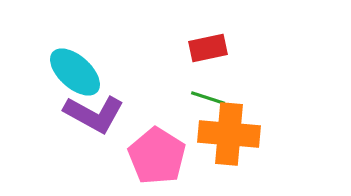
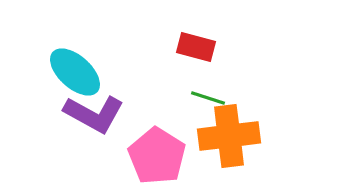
red rectangle: moved 12 px left, 1 px up; rotated 27 degrees clockwise
orange cross: moved 2 px down; rotated 12 degrees counterclockwise
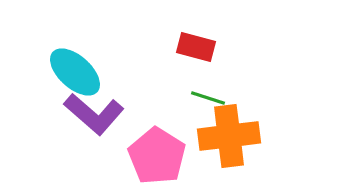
purple L-shape: rotated 12 degrees clockwise
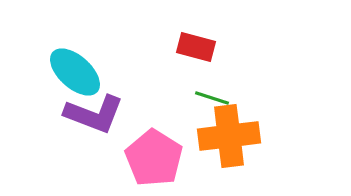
green line: moved 4 px right
purple L-shape: rotated 20 degrees counterclockwise
pink pentagon: moved 3 px left, 2 px down
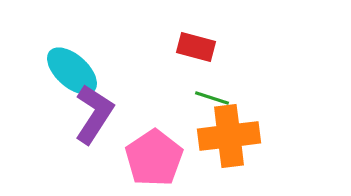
cyan ellipse: moved 3 px left, 1 px up
purple L-shape: rotated 78 degrees counterclockwise
pink pentagon: rotated 6 degrees clockwise
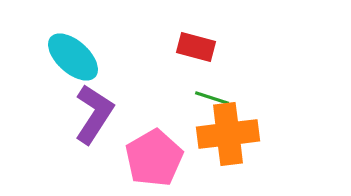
cyan ellipse: moved 1 px right, 14 px up
orange cross: moved 1 px left, 2 px up
pink pentagon: rotated 4 degrees clockwise
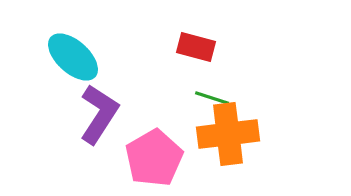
purple L-shape: moved 5 px right
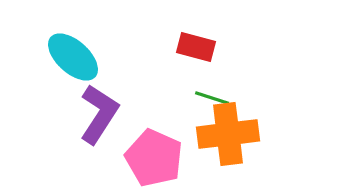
pink pentagon: rotated 18 degrees counterclockwise
